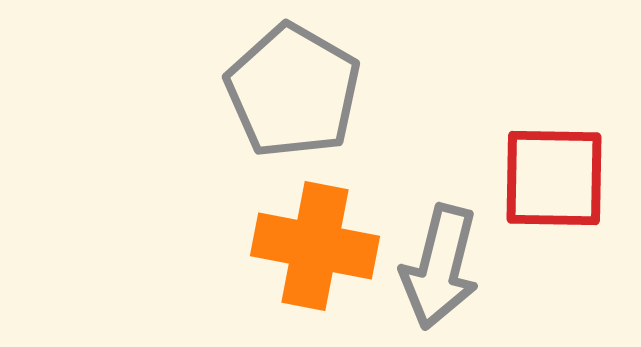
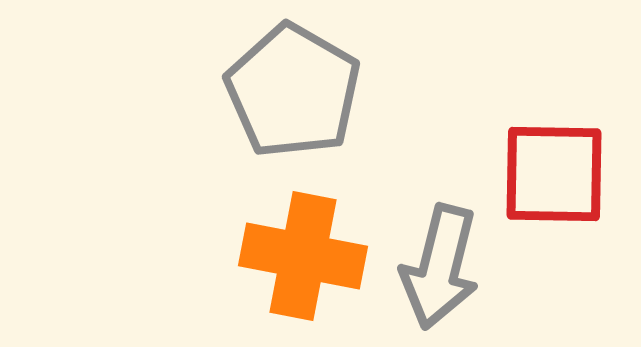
red square: moved 4 px up
orange cross: moved 12 px left, 10 px down
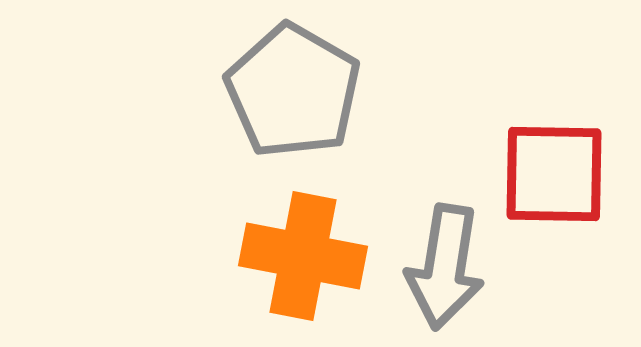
gray arrow: moved 5 px right; rotated 5 degrees counterclockwise
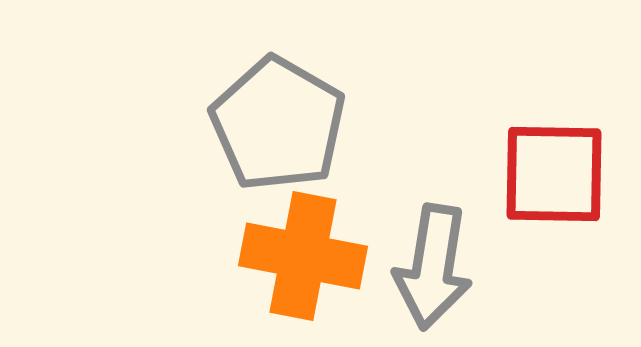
gray pentagon: moved 15 px left, 33 px down
gray arrow: moved 12 px left
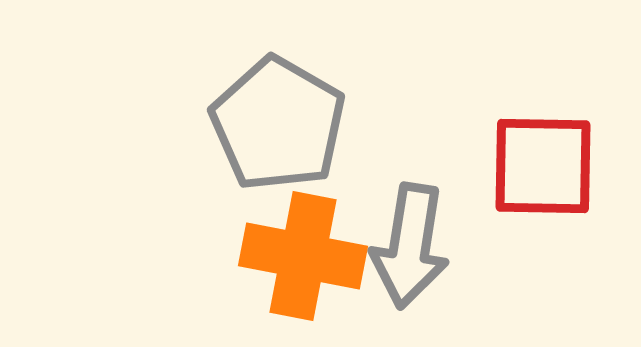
red square: moved 11 px left, 8 px up
gray arrow: moved 23 px left, 21 px up
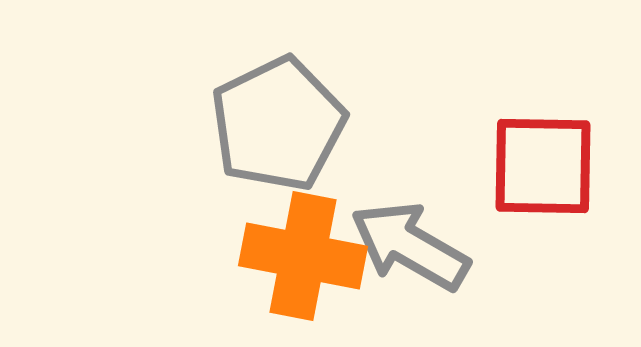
gray pentagon: rotated 16 degrees clockwise
gray arrow: rotated 111 degrees clockwise
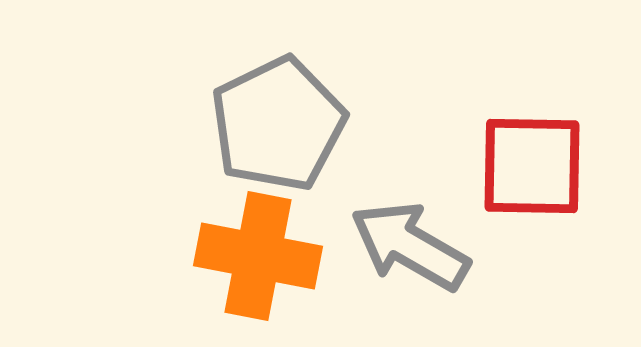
red square: moved 11 px left
orange cross: moved 45 px left
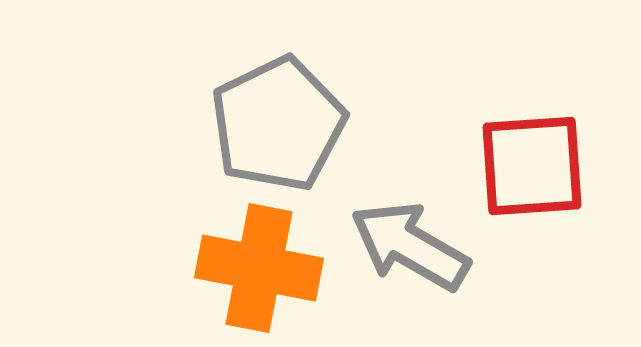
red square: rotated 5 degrees counterclockwise
orange cross: moved 1 px right, 12 px down
